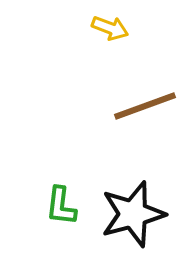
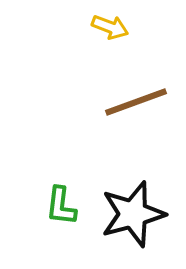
yellow arrow: moved 1 px up
brown line: moved 9 px left, 4 px up
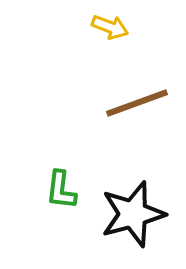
brown line: moved 1 px right, 1 px down
green L-shape: moved 16 px up
